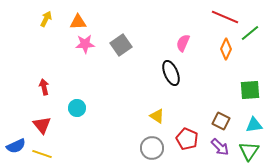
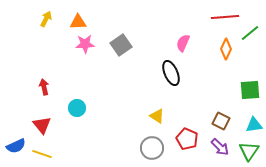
red line: rotated 28 degrees counterclockwise
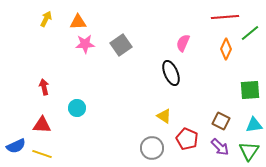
yellow triangle: moved 7 px right
red triangle: rotated 48 degrees counterclockwise
